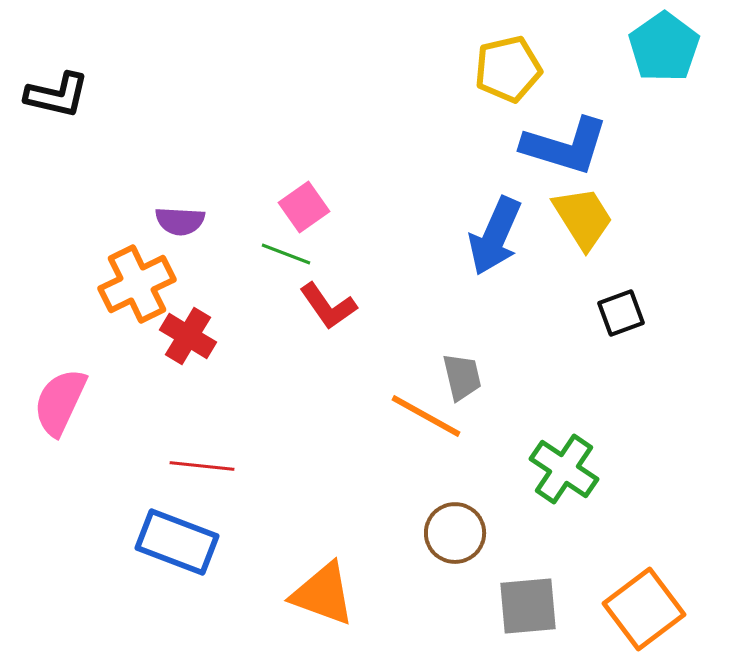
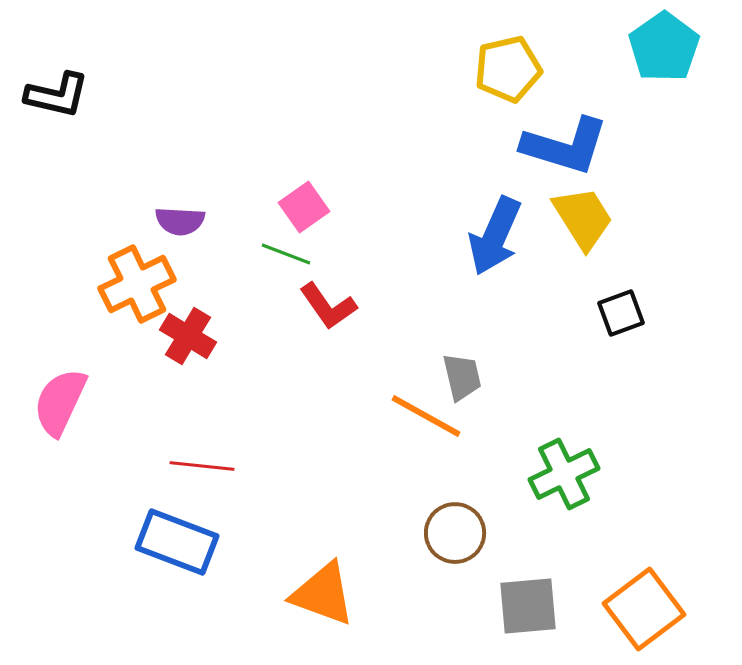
green cross: moved 5 px down; rotated 30 degrees clockwise
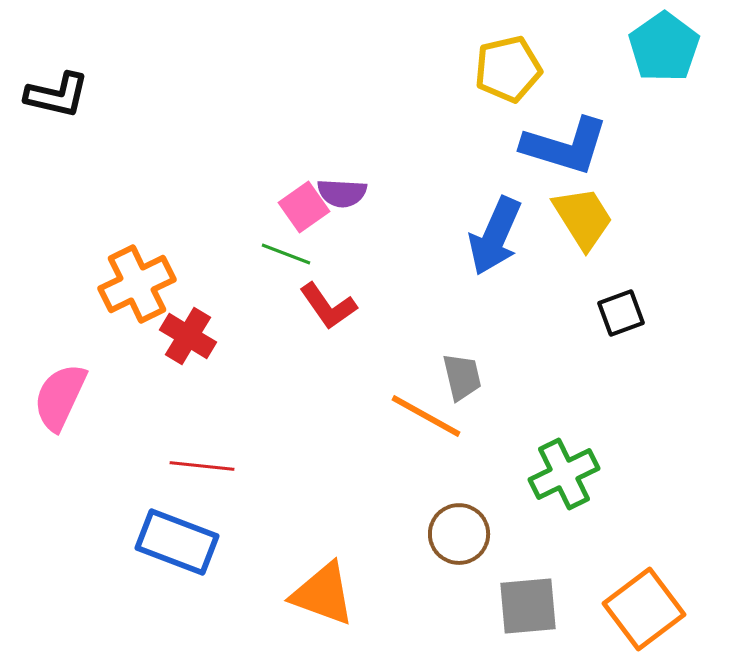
purple semicircle: moved 162 px right, 28 px up
pink semicircle: moved 5 px up
brown circle: moved 4 px right, 1 px down
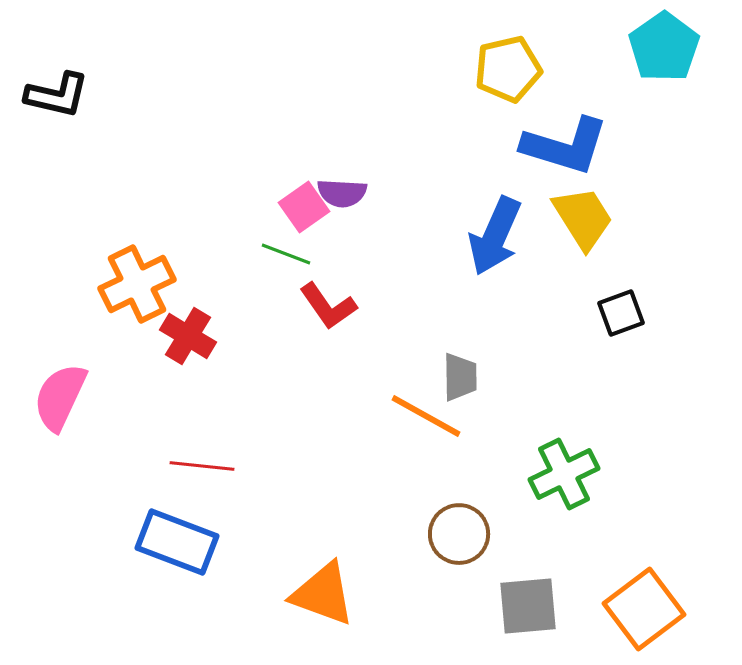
gray trapezoid: moved 2 px left; rotated 12 degrees clockwise
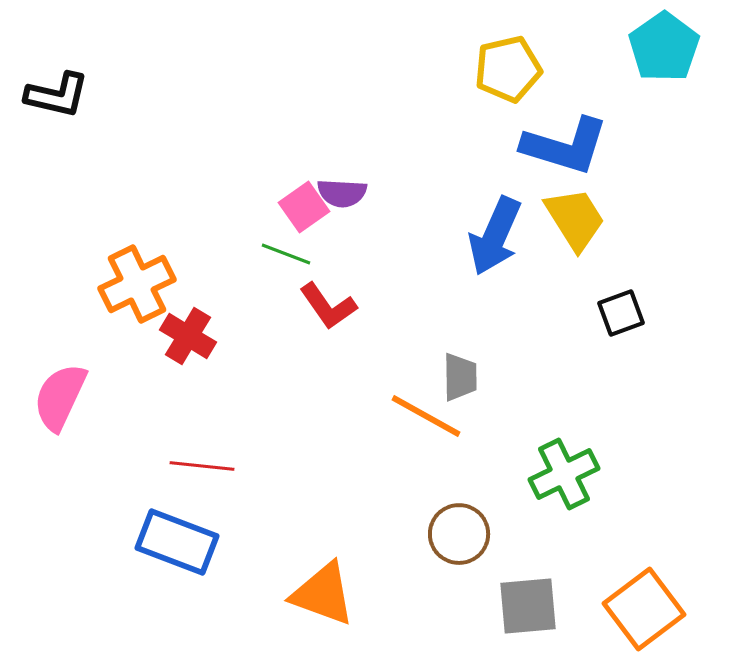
yellow trapezoid: moved 8 px left, 1 px down
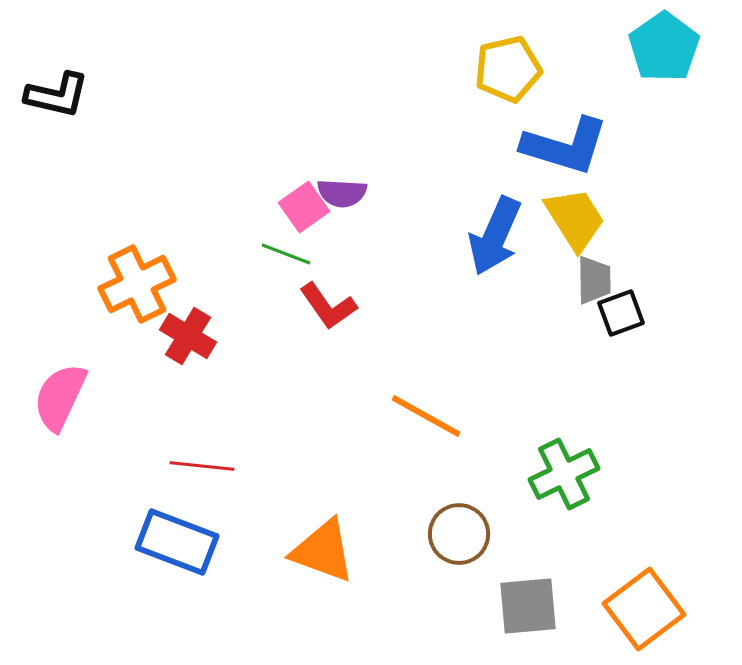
gray trapezoid: moved 134 px right, 97 px up
orange triangle: moved 43 px up
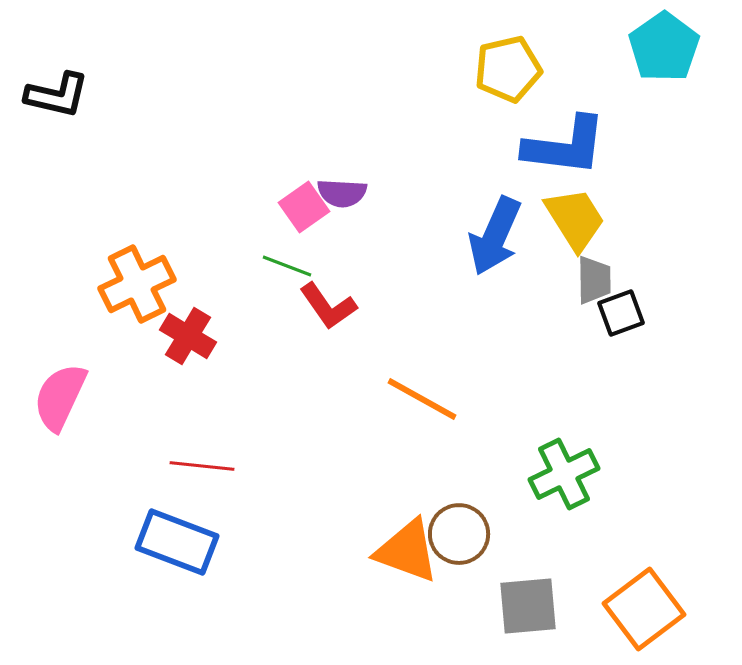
blue L-shape: rotated 10 degrees counterclockwise
green line: moved 1 px right, 12 px down
orange line: moved 4 px left, 17 px up
orange triangle: moved 84 px right
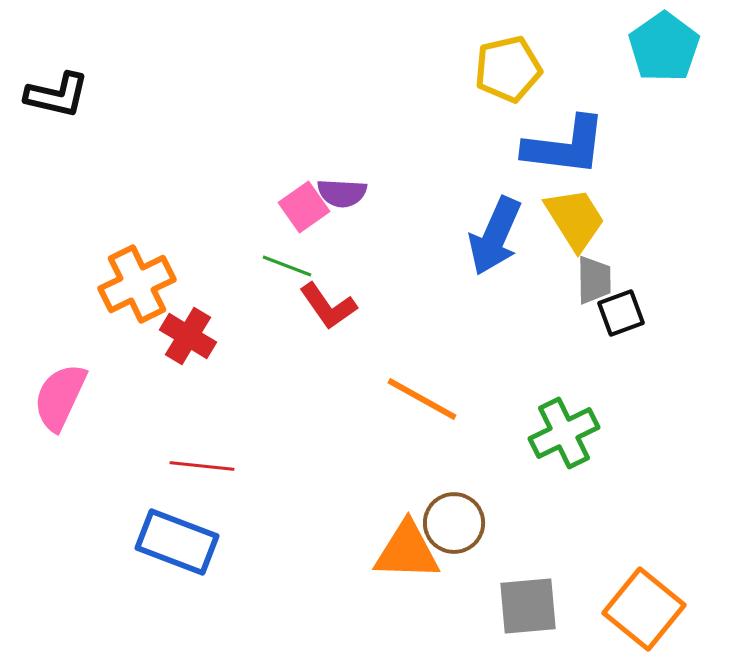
green cross: moved 41 px up
brown circle: moved 5 px left, 11 px up
orange triangle: rotated 18 degrees counterclockwise
orange square: rotated 14 degrees counterclockwise
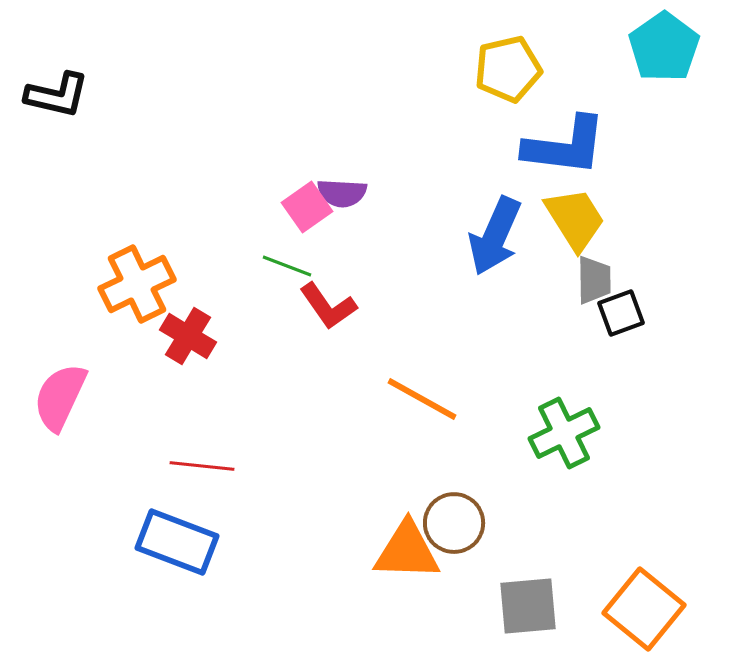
pink square: moved 3 px right
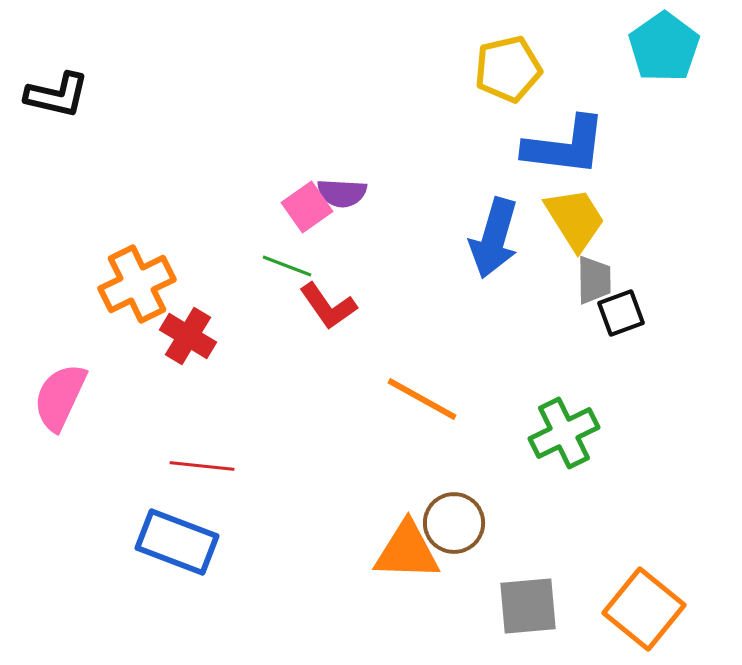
blue arrow: moved 1 px left, 2 px down; rotated 8 degrees counterclockwise
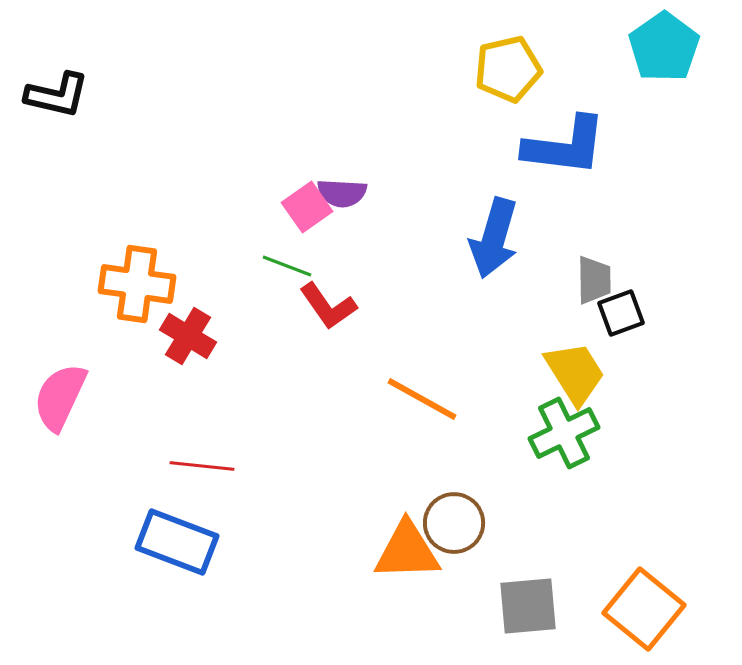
yellow trapezoid: moved 154 px down
orange cross: rotated 34 degrees clockwise
orange triangle: rotated 4 degrees counterclockwise
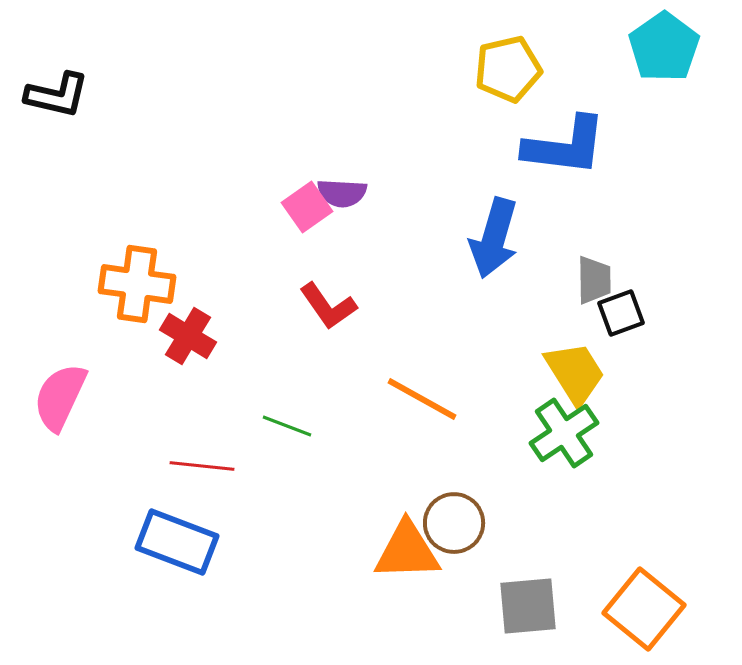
green line: moved 160 px down
green cross: rotated 8 degrees counterclockwise
